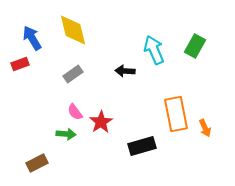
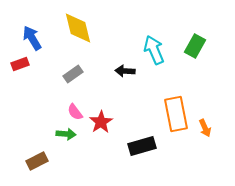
yellow diamond: moved 5 px right, 2 px up
brown rectangle: moved 2 px up
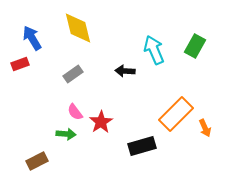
orange rectangle: rotated 56 degrees clockwise
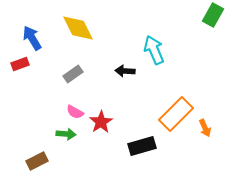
yellow diamond: rotated 12 degrees counterclockwise
green rectangle: moved 18 px right, 31 px up
pink semicircle: rotated 24 degrees counterclockwise
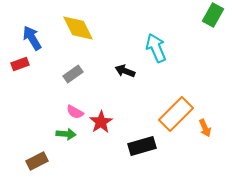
cyan arrow: moved 2 px right, 2 px up
black arrow: rotated 18 degrees clockwise
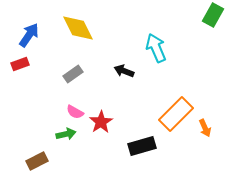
blue arrow: moved 3 px left, 3 px up; rotated 65 degrees clockwise
black arrow: moved 1 px left
green arrow: rotated 18 degrees counterclockwise
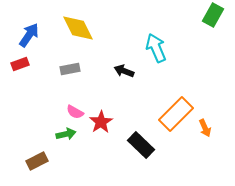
gray rectangle: moved 3 px left, 5 px up; rotated 24 degrees clockwise
black rectangle: moved 1 px left, 1 px up; rotated 60 degrees clockwise
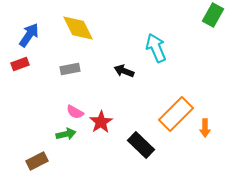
orange arrow: rotated 24 degrees clockwise
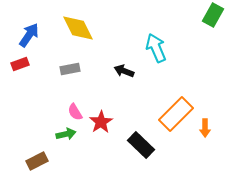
pink semicircle: rotated 30 degrees clockwise
